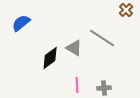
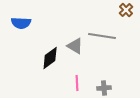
blue semicircle: rotated 138 degrees counterclockwise
gray line: moved 2 px up; rotated 24 degrees counterclockwise
gray triangle: moved 1 px right, 2 px up
pink line: moved 2 px up
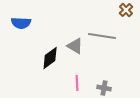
gray cross: rotated 16 degrees clockwise
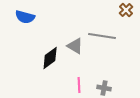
blue semicircle: moved 4 px right, 6 px up; rotated 12 degrees clockwise
pink line: moved 2 px right, 2 px down
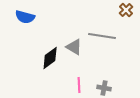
gray triangle: moved 1 px left, 1 px down
